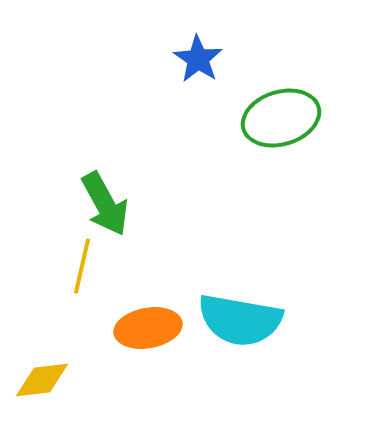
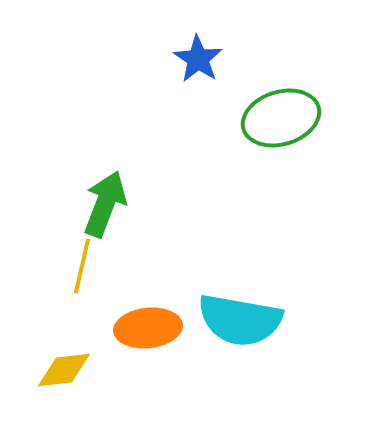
green arrow: rotated 130 degrees counterclockwise
orange ellipse: rotated 4 degrees clockwise
yellow diamond: moved 22 px right, 10 px up
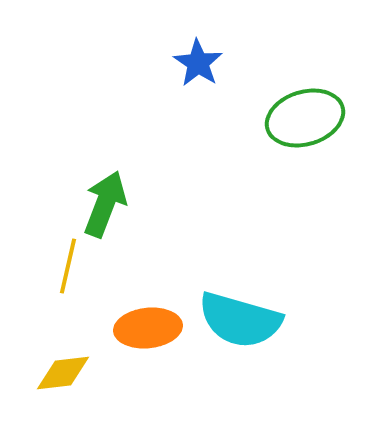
blue star: moved 4 px down
green ellipse: moved 24 px right
yellow line: moved 14 px left
cyan semicircle: rotated 6 degrees clockwise
yellow diamond: moved 1 px left, 3 px down
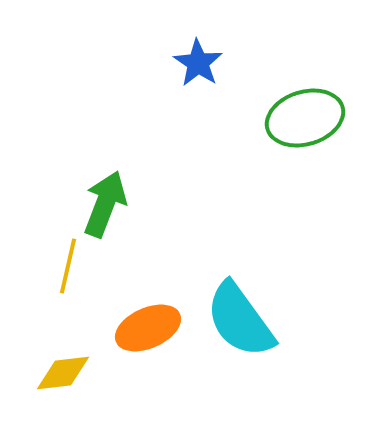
cyan semicircle: rotated 38 degrees clockwise
orange ellipse: rotated 18 degrees counterclockwise
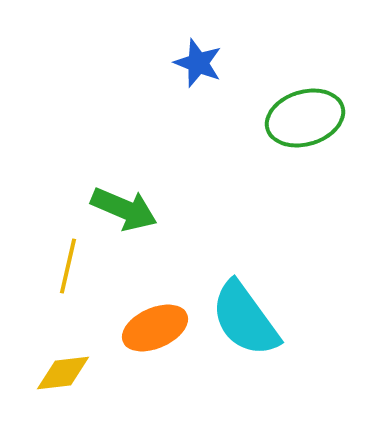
blue star: rotated 12 degrees counterclockwise
green arrow: moved 19 px right, 5 px down; rotated 92 degrees clockwise
cyan semicircle: moved 5 px right, 1 px up
orange ellipse: moved 7 px right
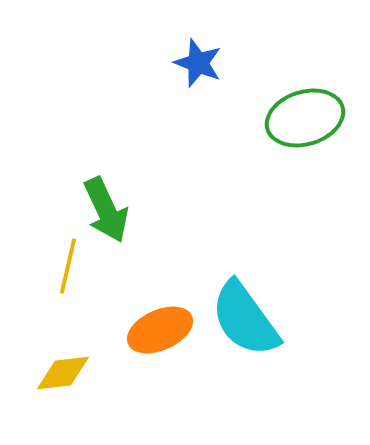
green arrow: moved 18 px left, 1 px down; rotated 42 degrees clockwise
orange ellipse: moved 5 px right, 2 px down
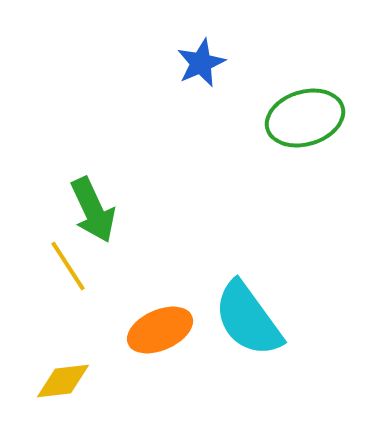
blue star: moved 3 px right; rotated 27 degrees clockwise
green arrow: moved 13 px left
yellow line: rotated 46 degrees counterclockwise
cyan semicircle: moved 3 px right
yellow diamond: moved 8 px down
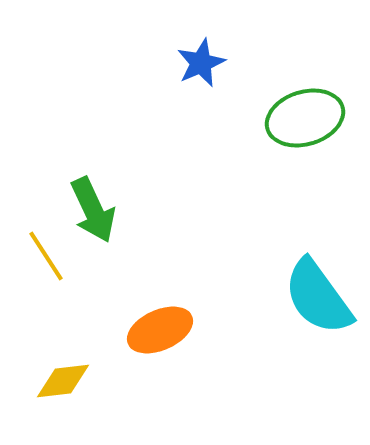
yellow line: moved 22 px left, 10 px up
cyan semicircle: moved 70 px right, 22 px up
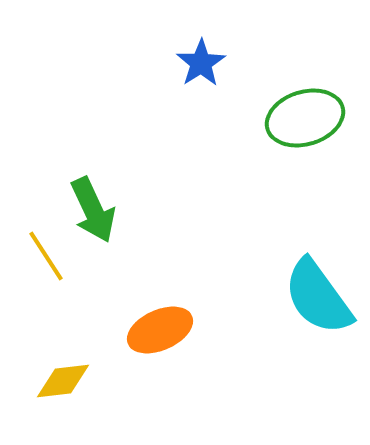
blue star: rotated 9 degrees counterclockwise
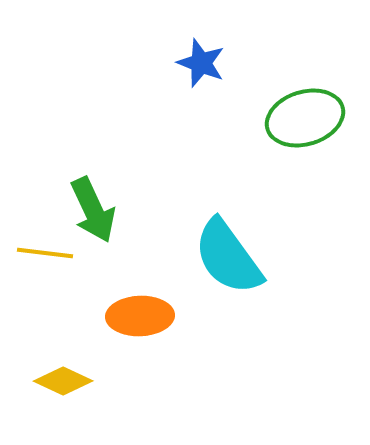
blue star: rotated 18 degrees counterclockwise
yellow line: moved 1 px left, 3 px up; rotated 50 degrees counterclockwise
cyan semicircle: moved 90 px left, 40 px up
orange ellipse: moved 20 px left, 14 px up; rotated 22 degrees clockwise
yellow diamond: rotated 32 degrees clockwise
